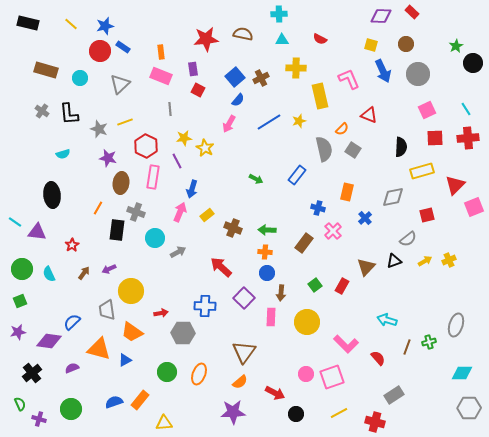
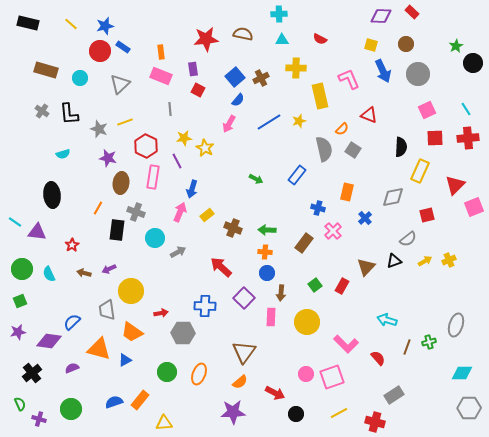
yellow rectangle at (422, 171): moved 2 px left; rotated 50 degrees counterclockwise
brown arrow at (84, 273): rotated 112 degrees counterclockwise
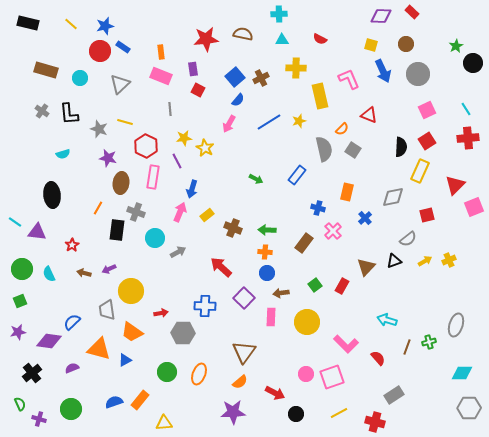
yellow line at (125, 122): rotated 35 degrees clockwise
red square at (435, 138): moved 8 px left, 3 px down; rotated 30 degrees counterclockwise
brown arrow at (281, 293): rotated 77 degrees clockwise
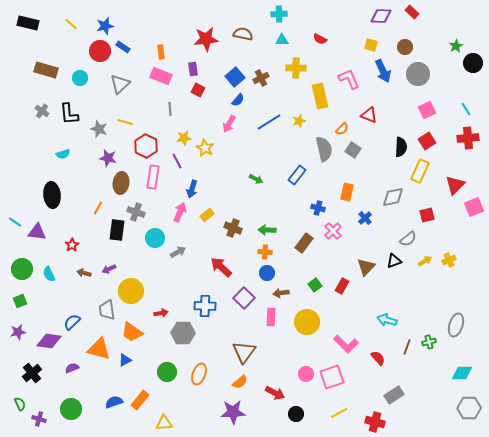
brown circle at (406, 44): moved 1 px left, 3 px down
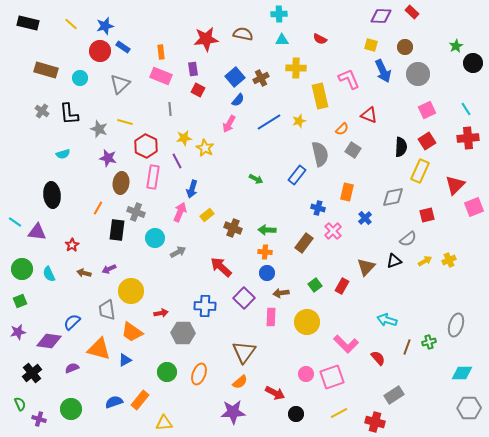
gray semicircle at (324, 149): moved 4 px left, 5 px down
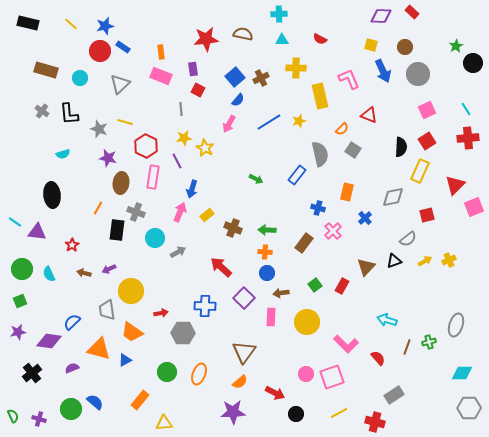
gray line at (170, 109): moved 11 px right
blue semicircle at (114, 402): moved 19 px left; rotated 60 degrees clockwise
green semicircle at (20, 404): moved 7 px left, 12 px down
